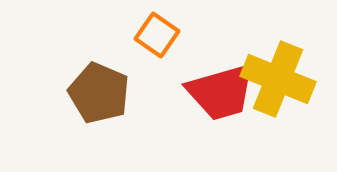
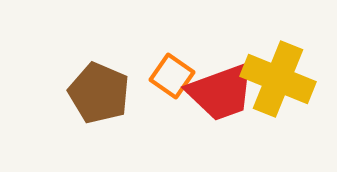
orange square: moved 15 px right, 41 px down
red trapezoid: rotated 4 degrees counterclockwise
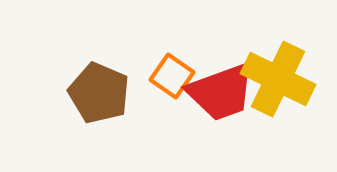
yellow cross: rotated 4 degrees clockwise
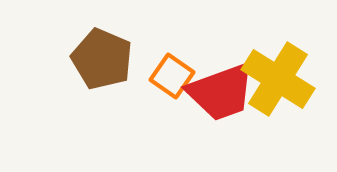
yellow cross: rotated 6 degrees clockwise
brown pentagon: moved 3 px right, 34 px up
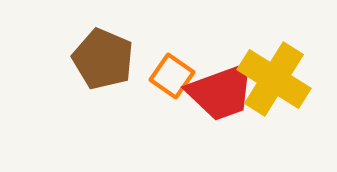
brown pentagon: moved 1 px right
yellow cross: moved 4 px left
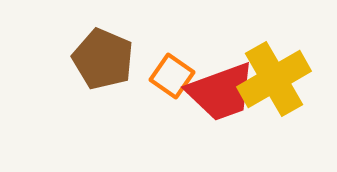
yellow cross: rotated 28 degrees clockwise
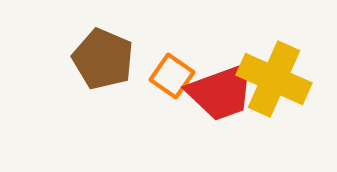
yellow cross: rotated 36 degrees counterclockwise
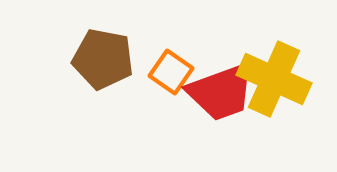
brown pentagon: rotated 12 degrees counterclockwise
orange square: moved 1 px left, 4 px up
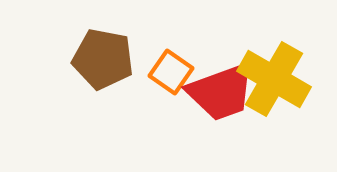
yellow cross: rotated 6 degrees clockwise
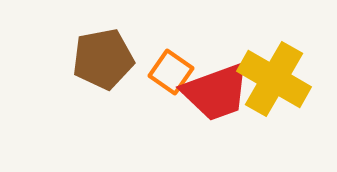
brown pentagon: rotated 22 degrees counterclockwise
red trapezoid: moved 5 px left
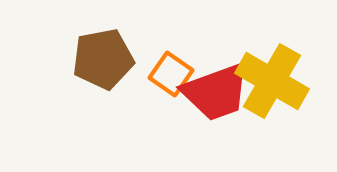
orange square: moved 2 px down
yellow cross: moved 2 px left, 2 px down
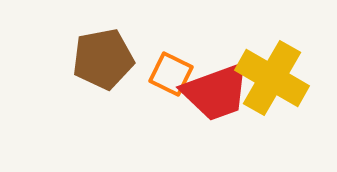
orange square: rotated 9 degrees counterclockwise
yellow cross: moved 3 px up
